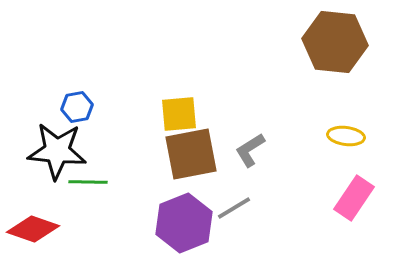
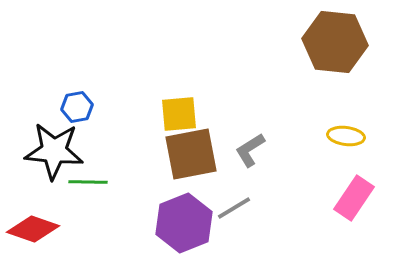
black star: moved 3 px left
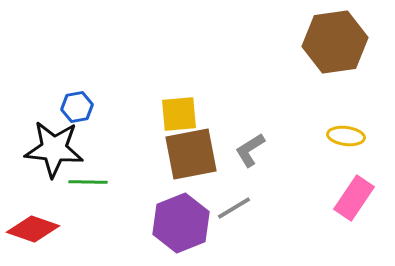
brown hexagon: rotated 14 degrees counterclockwise
black star: moved 2 px up
purple hexagon: moved 3 px left
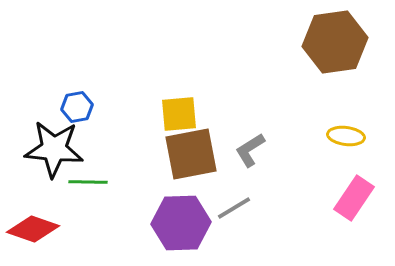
purple hexagon: rotated 20 degrees clockwise
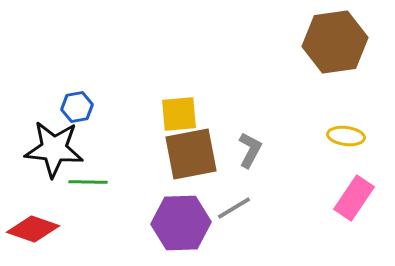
gray L-shape: rotated 150 degrees clockwise
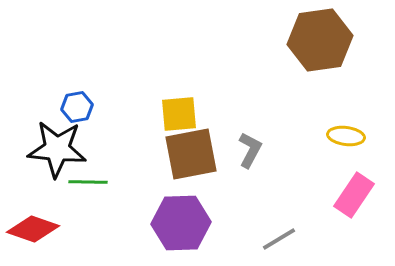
brown hexagon: moved 15 px left, 2 px up
black star: moved 3 px right
pink rectangle: moved 3 px up
gray line: moved 45 px right, 31 px down
